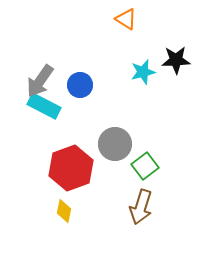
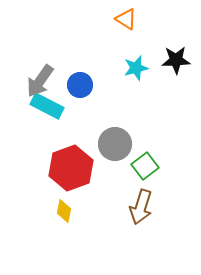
cyan star: moved 7 px left, 4 px up
cyan rectangle: moved 3 px right
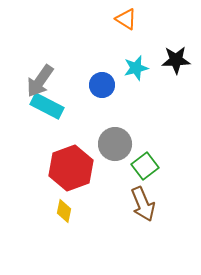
blue circle: moved 22 px right
brown arrow: moved 2 px right, 3 px up; rotated 40 degrees counterclockwise
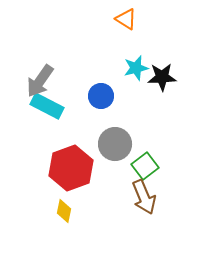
black star: moved 14 px left, 17 px down
blue circle: moved 1 px left, 11 px down
brown arrow: moved 1 px right, 7 px up
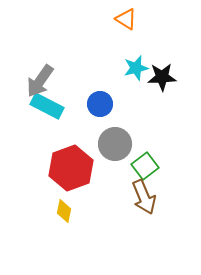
blue circle: moved 1 px left, 8 px down
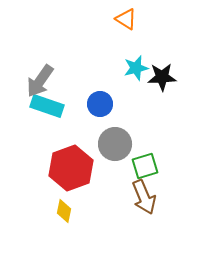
cyan rectangle: rotated 8 degrees counterclockwise
green square: rotated 20 degrees clockwise
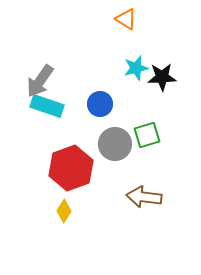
green square: moved 2 px right, 31 px up
brown arrow: rotated 120 degrees clockwise
yellow diamond: rotated 20 degrees clockwise
